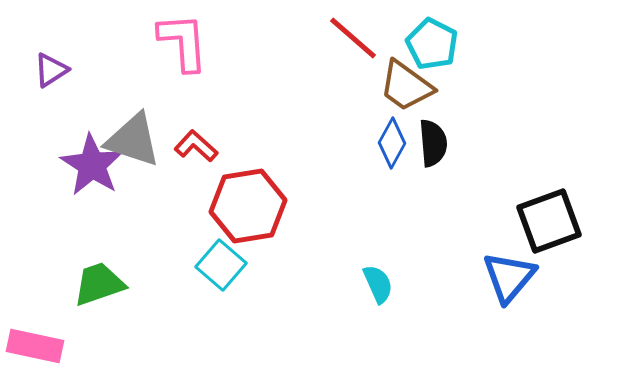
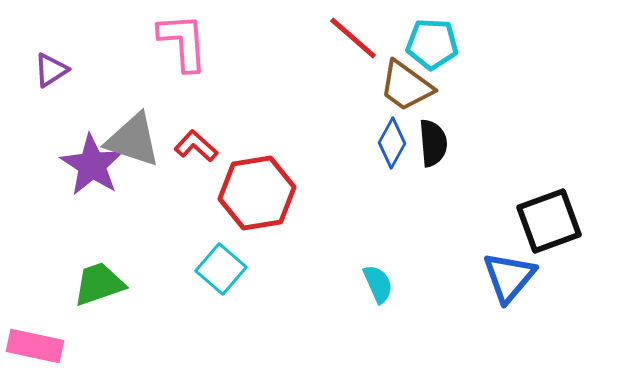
cyan pentagon: rotated 24 degrees counterclockwise
red hexagon: moved 9 px right, 13 px up
cyan square: moved 4 px down
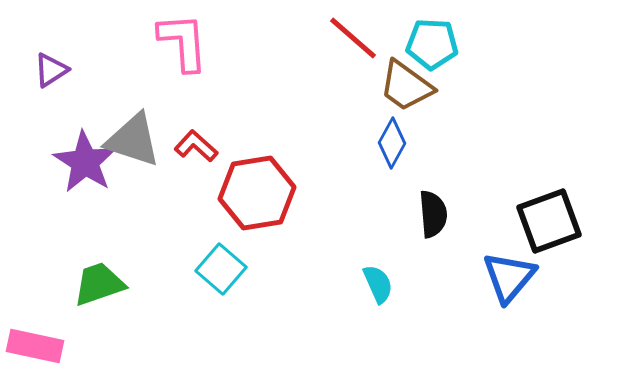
black semicircle: moved 71 px down
purple star: moved 7 px left, 3 px up
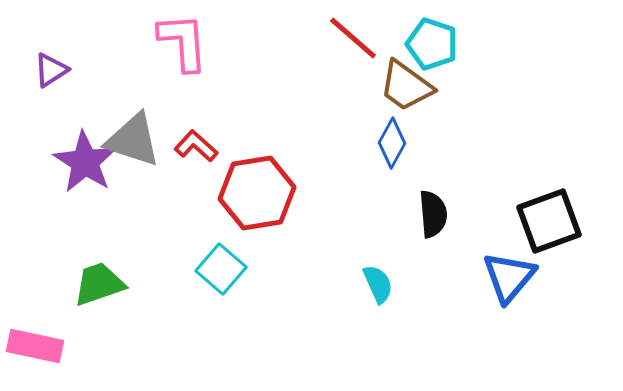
cyan pentagon: rotated 15 degrees clockwise
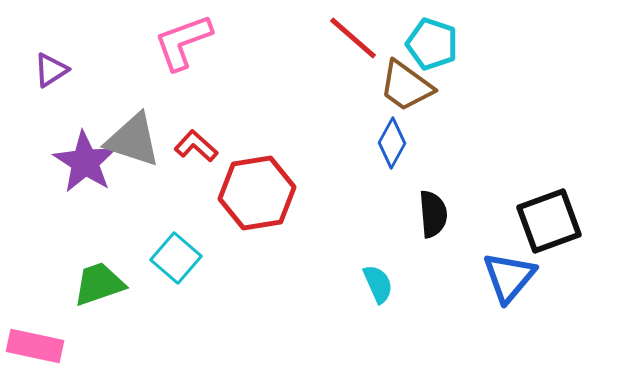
pink L-shape: rotated 106 degrees counterclockwise
cyan square: moved 45 px left, 11 px up
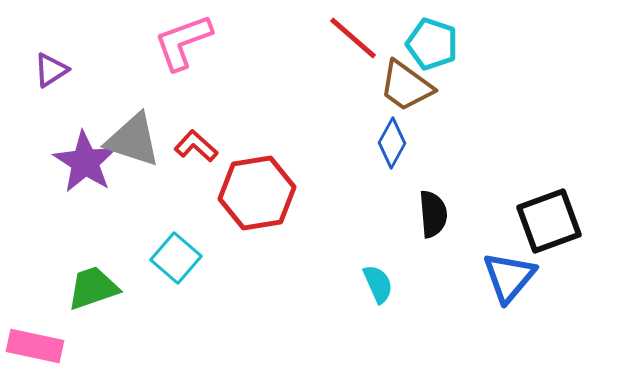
green trapezoid: moved 6 px left, 4 px down
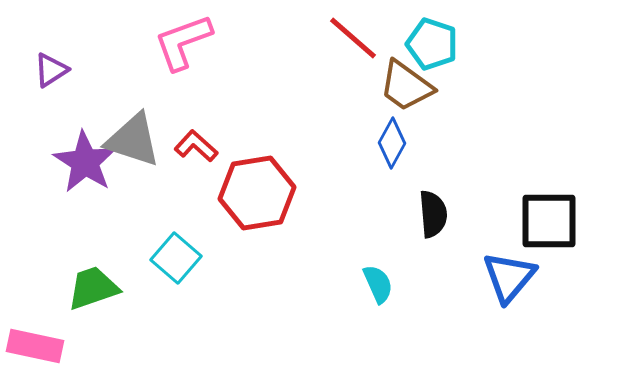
black square: rotated 20 degrees clockwise
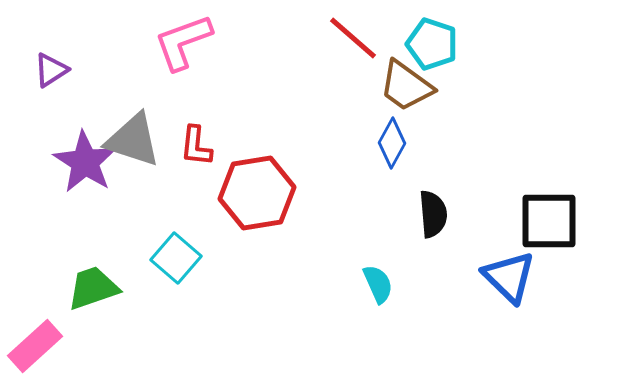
red L-shape: rotated 126 degrees counterclockwise
blue triangle: rotated 26 degrees counterclockwise
pink rectangle: rotated 54 degrees counterclockwise
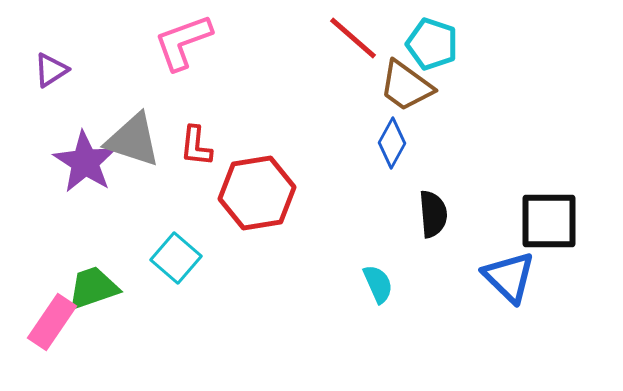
pink rectangle: moved 17 px right, 24 px up; rotated 14 degrees counterclockwise
